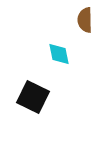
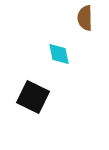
brown semicircle: moved 2 px up
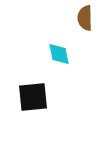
black square: rotated 32 degrees counterclockwise
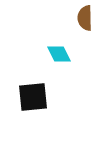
cyan diamond: rotated 15 degrees counterclockwise
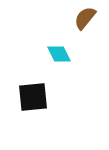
brown semicircle: rotated 40 degrees clockwise
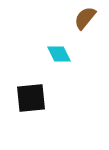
black square: moved 2 px left, 1 px down
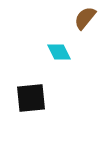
cyan diamond: moved 2 px up
